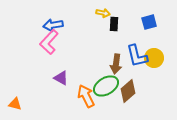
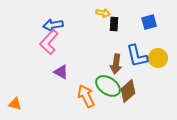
yellow circle: moved 4 px right
purple triangle: moved 6 px up
green ellipse: moved 2 px right; rotated 65 degrees clockwise
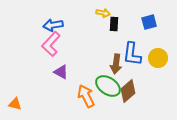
pink L-shape: moved 2 px right, 2 px down
blue L-shape: moved 5 px left, 2 px up; rotated 20 degrees clockwise
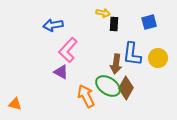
pink L-shape: moved 17 px right, 6 px down
brown diamond: moved 2 px left, 3 px up; rotated 20 degrees counterclockwise
